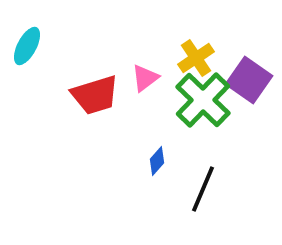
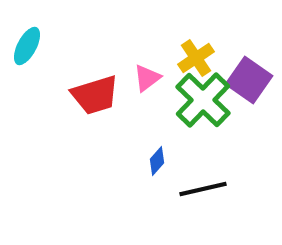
pink triangle: moved 2 px right
black line: rotated 54 degrees clockwise
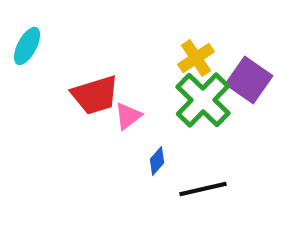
pink triangle: moved 19 px left, 38 px down
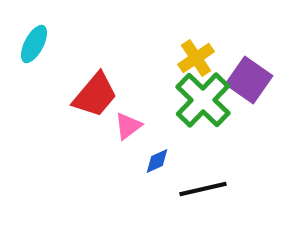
cyan ellipse: moved 7 px right, 2 px up
red trapezoid: rotated 33 degrees counterclockwise
pink triangle: moved 10 px down
blue diamond: rotated 24 degrees clockwise
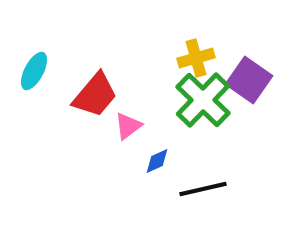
cyan ellipse: moved 27 px down
yellow cross: rotated 18 degrees clockwise
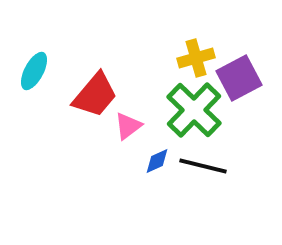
purple square: moved 10 px left, 2 px up; rotated 27 degrees clockwise
green cross: moved 9 px left, 10 px down
black line: moved 23 px up; rotated 27 degrees clockwise
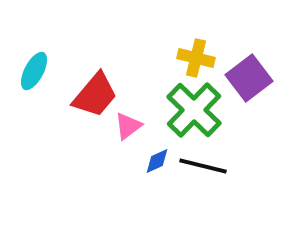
yellow cross: rotated 30 degrees clockwise
purple square: moved 10 px right; rotated 9 degrees counterclockwise
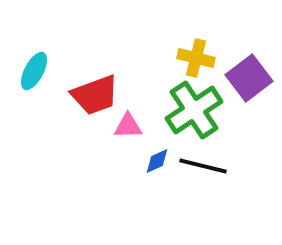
red trapezoid: rotated 30 degrees clockwise
green cross: rotated 12 degrees clockwise
pink triangle: rotated 36 degrees clockwise
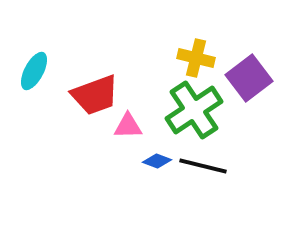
blue diamond: rotated 44 degrees clockwise
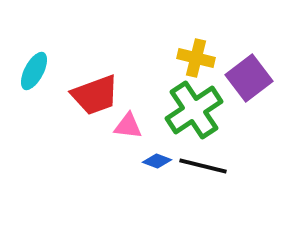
pink triangle: rotated 8 degrees clockwise
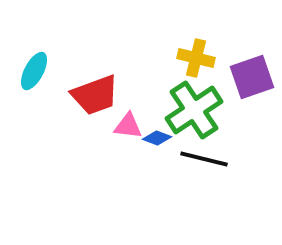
purple square: moved 3 px right, 1 px up; rotated 18 degrees clockwise
blue diamond: moved 23 px up
black line: moved 1 px right, 7 px up
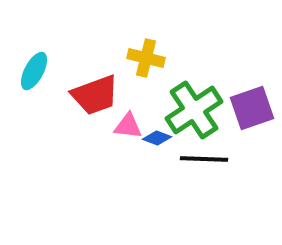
yellow cross: moved 50 px left
purple square: moved 31 px down
black line: rotated 12 degrees counterclockwise
